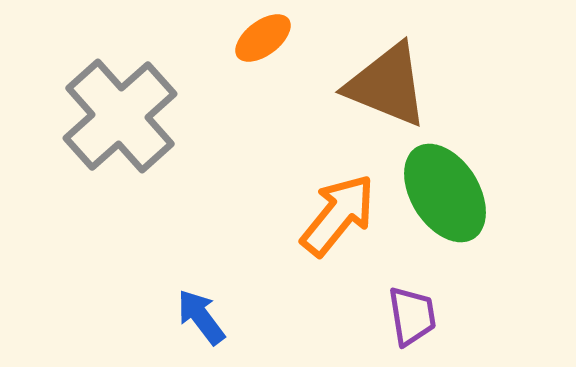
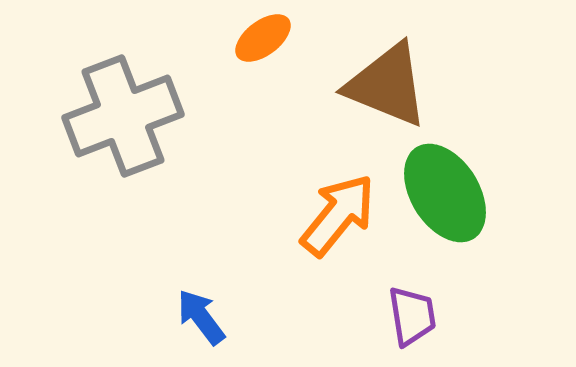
gray cross: moved 3 px right; rotated 21 degrees clockwise
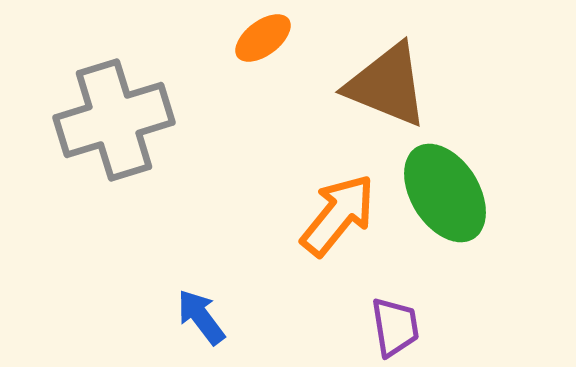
gray cross: moved 9 px left, 4 px down; rotated 4 degrees clockwise
purple trapezoid: moved 17 px left, 11 px down
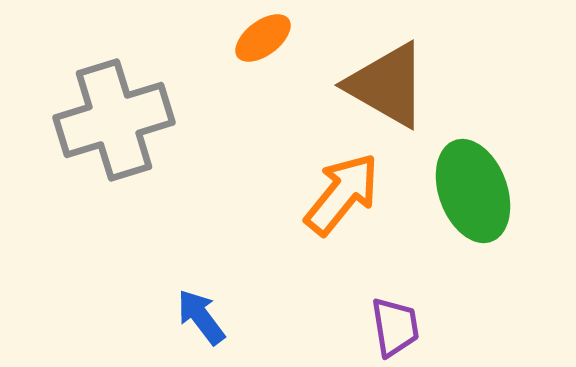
brown triangle: rotated 8 degrees clockwise
green ellipse: moved 28 px right, 2 px up; rotated 12 degrees clockwise
orange arrow: moved 4 px right, 21 px up
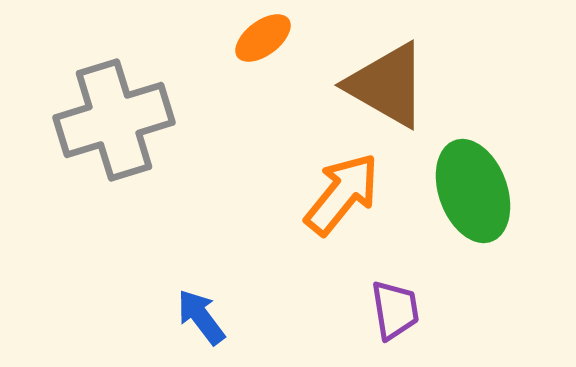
purple trapezoid: moved 17 px up
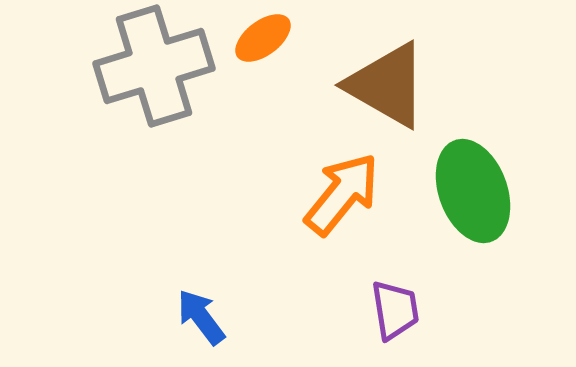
gray cross: moved 40 px right, 54 px up
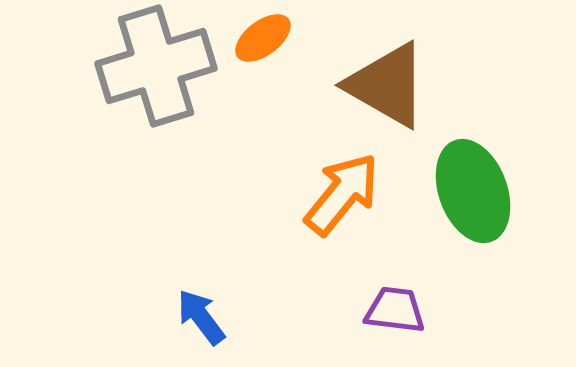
gray cross: moved 2 px right
purple trapezoid: rotated 74 degrees counterclockwise
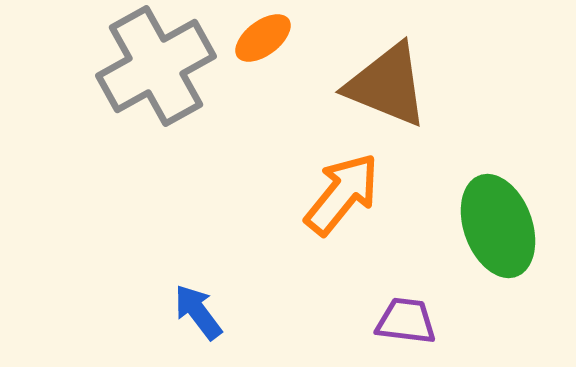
gray cross: rotated 12 degrees counterclockwise
brown triangle: rotated 8 degrees counterclockwise
green ellipse: moved 25 px right, 35 px down
purple trapezoid: moved 11 px right, 11 px down
blue arrow: moved 3 px left, 5 px up
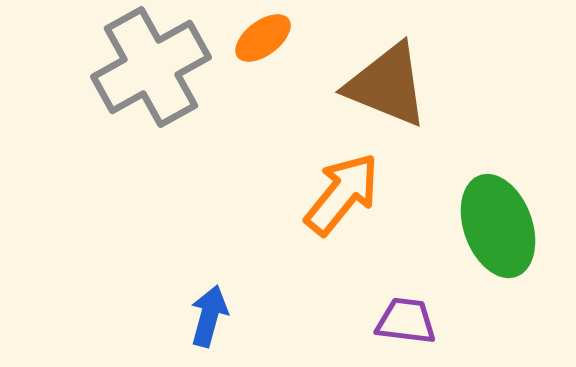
gray cross: moved 5 px left, 1 px down
blue arrow: moved 11 px right, 4 px down; rotated 52 degrees clockwise
